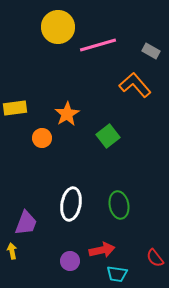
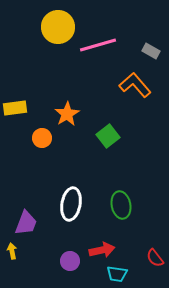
green ellipse: moved 2 px right
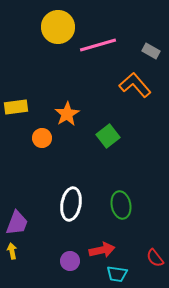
yellow rectangle: moved 1 px right, 1 px up
purple trapezoid: moved 9 px left
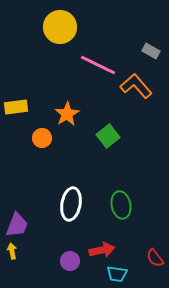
yellow circle: moved 2 px right
pink line: moved 20 px down; rotated 42 degrees clockwise
orange L-shape: moved 1 px right, 1 px down
purple trapezoid: moved 2 px down
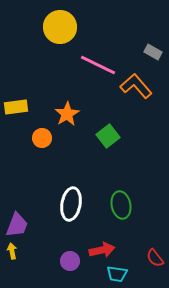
gray rectangle: moved 2 px right, 1 px down
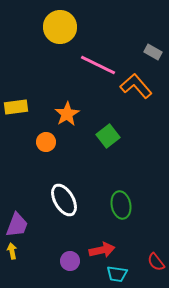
orange circle: moved 4 px right, 4 px down
white ellipse: moved 7 px left, 4 px up; rotated 40 degrees counterclockwise
red semicircle: moved 1 px right, 4 px down
